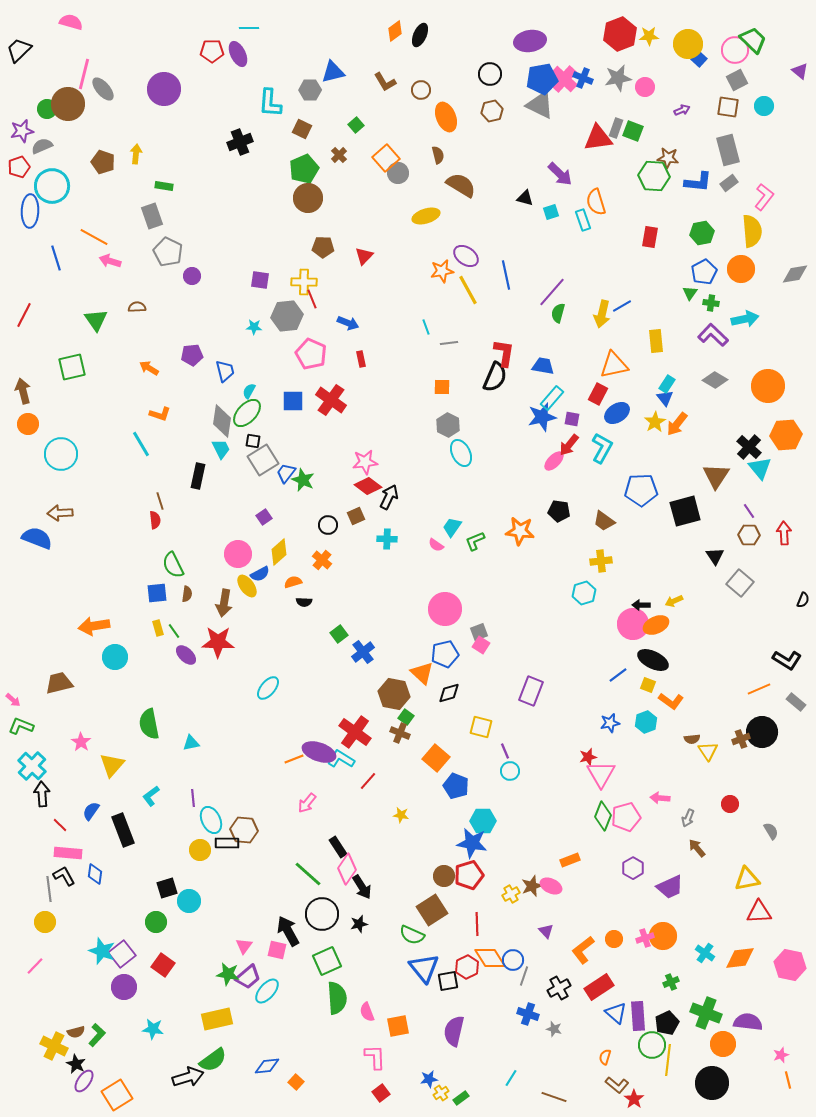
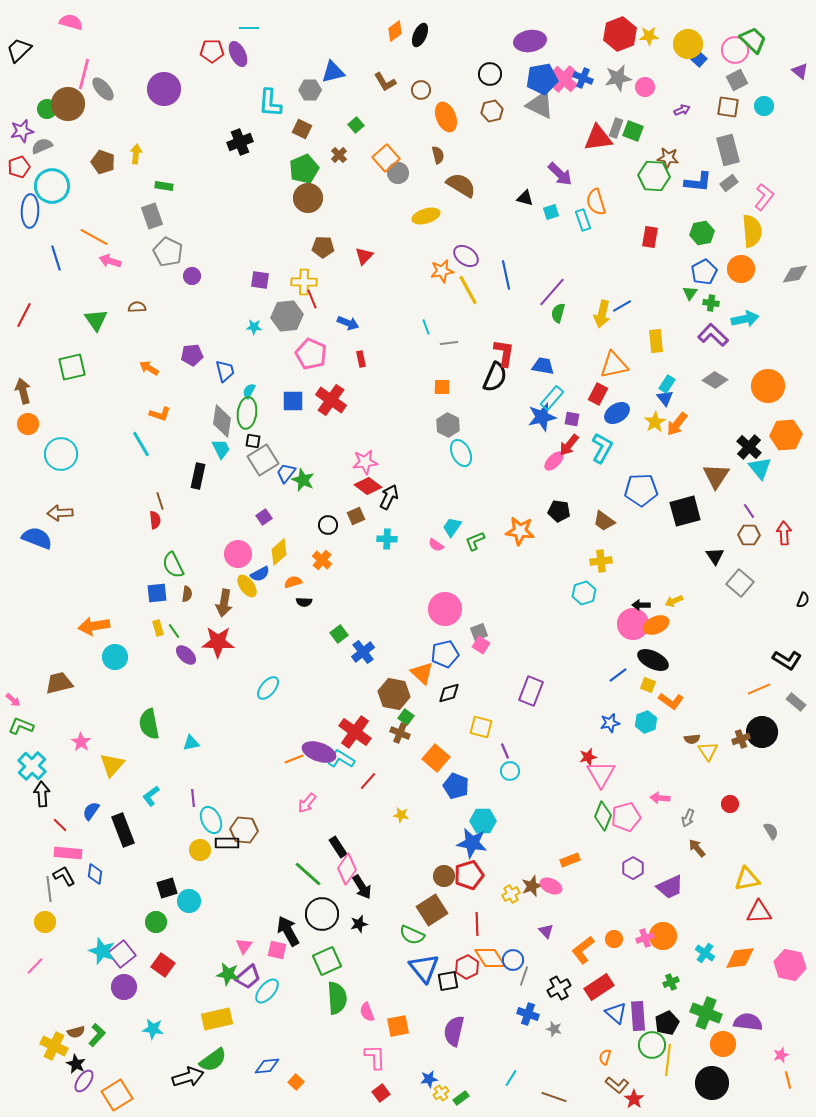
green ellipse at (247, 413): rotated 36 degrees counterclockwise
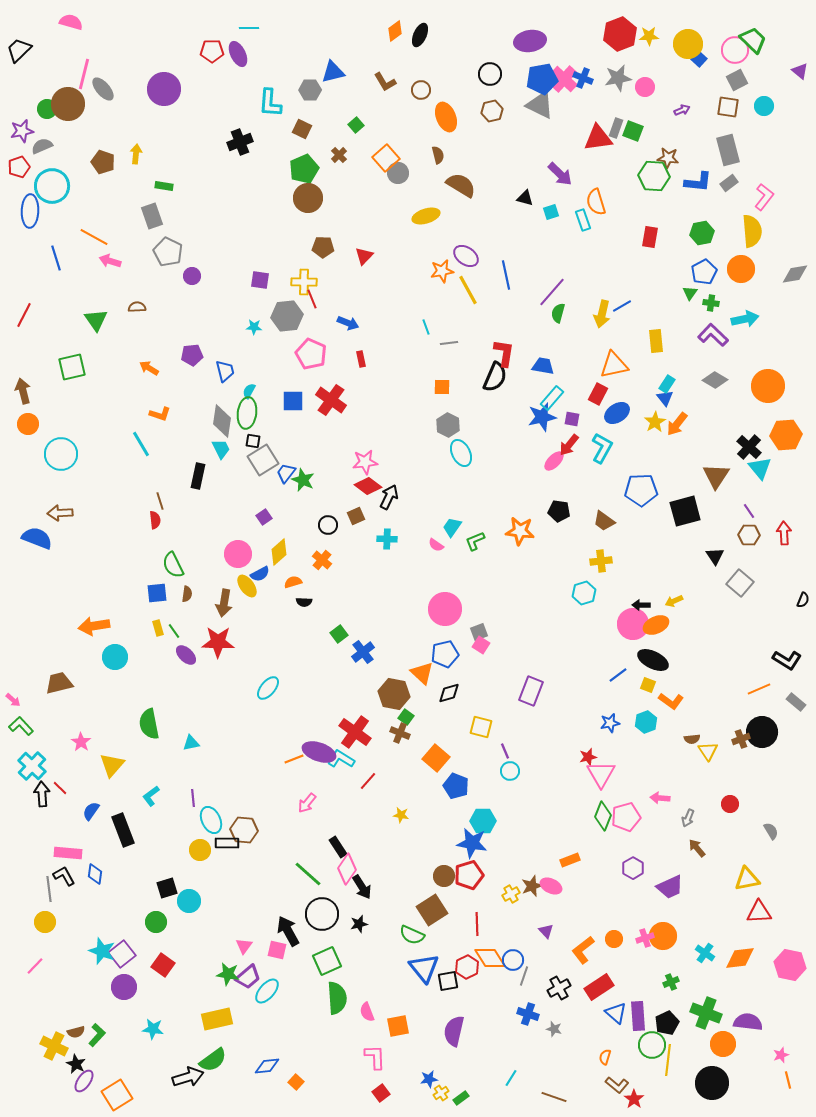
green L-shape at (21, 726): rotated 25 degrees clockwise
red line at (60, 825): moved 37 px up
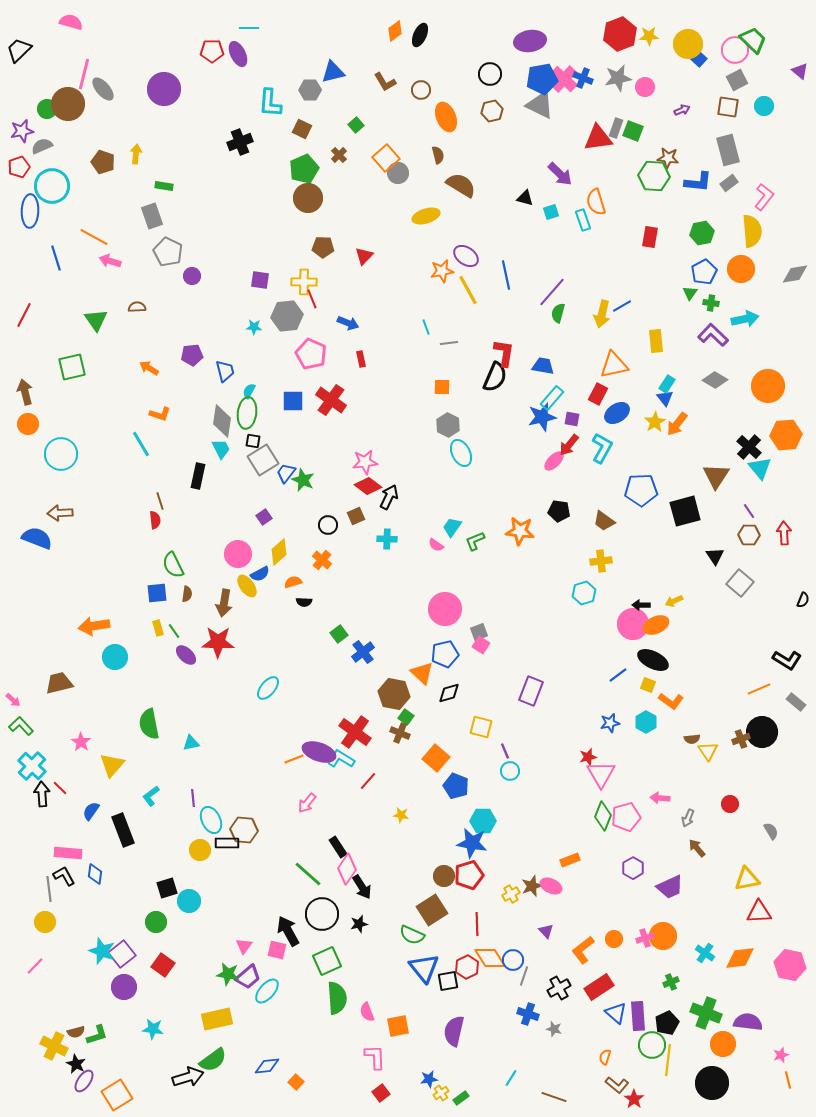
brown arrow at (23, 391): moved 2 px right, 1 px down
cyan hexagon at (646, 722): rotated 10 degrees counterclockwise
green L-shape at (97, 1035): rotated 30 degrees clockwise
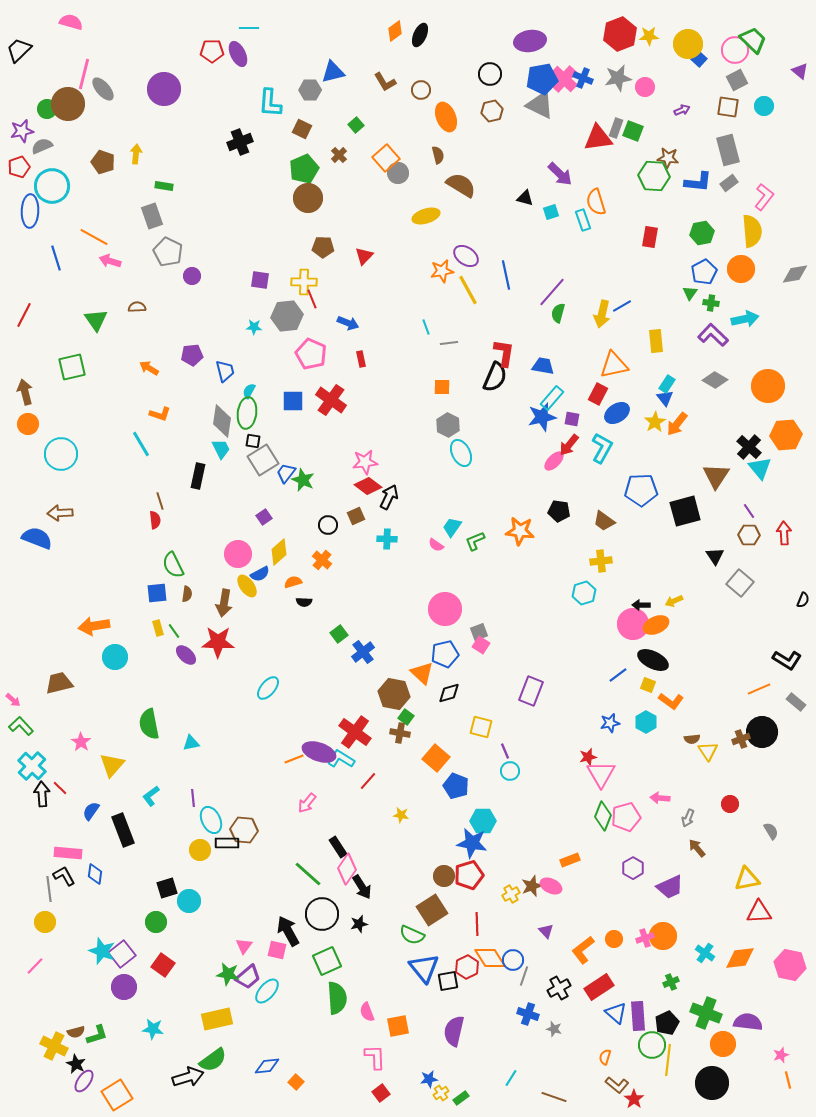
brown cross at (400, 733): rotated 12 degrees counterclockwise
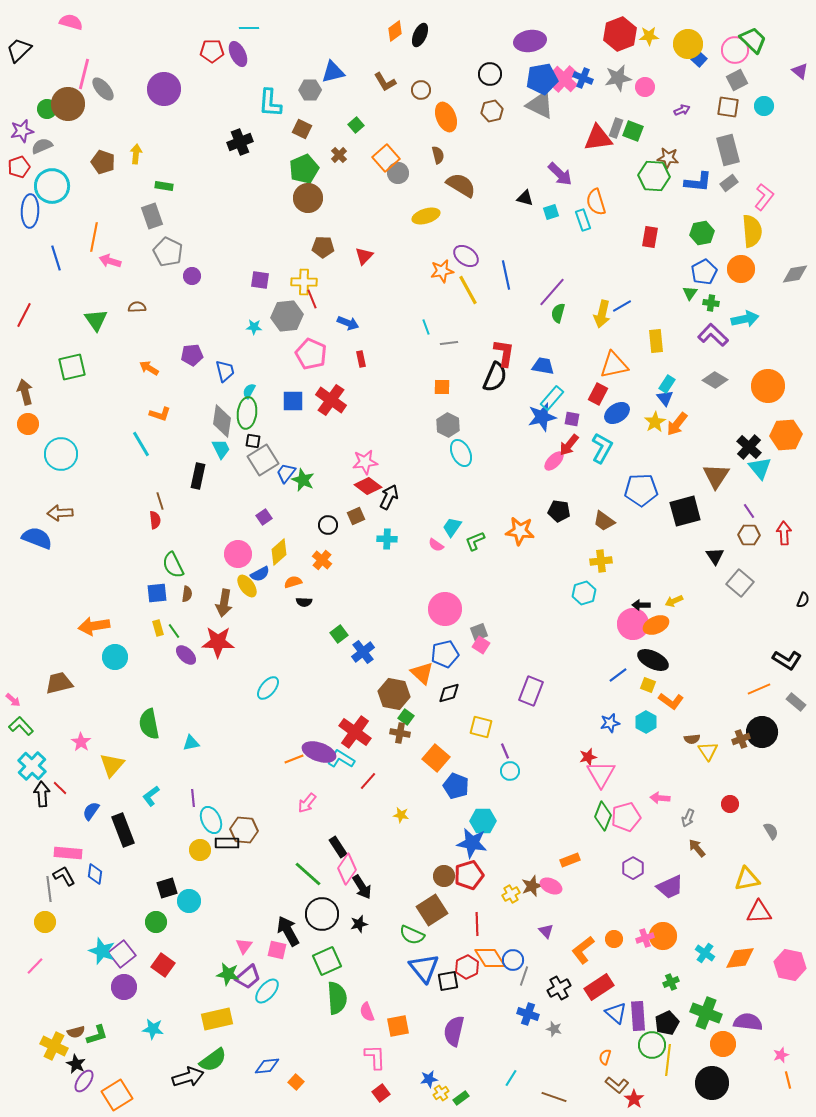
orange line at (94, 237): rotated 72 degrees clockwise
